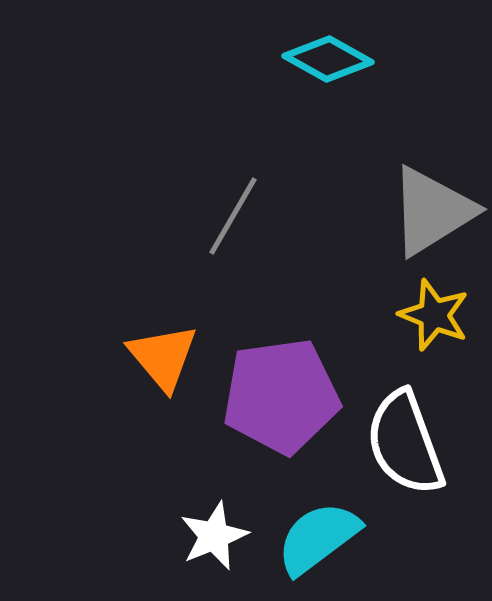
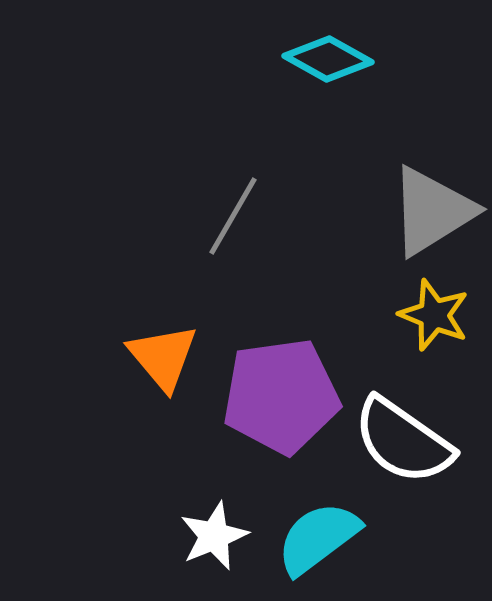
white semicircle: moved 2 px left, 2 px up; rotated 35 degrees counterclockwise
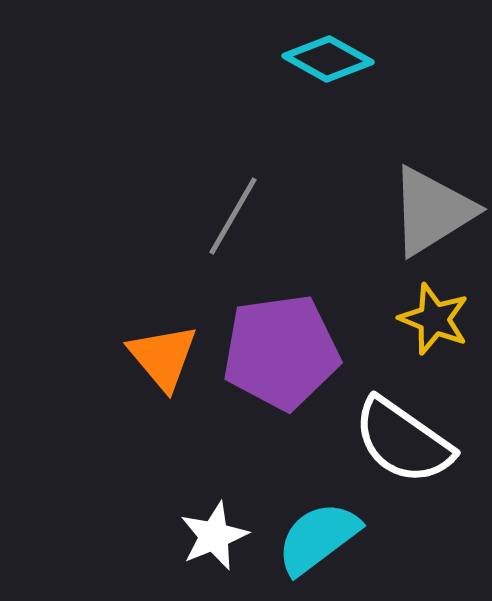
yellow star: moved 4 px down
purple pentagon: moved 44 px up
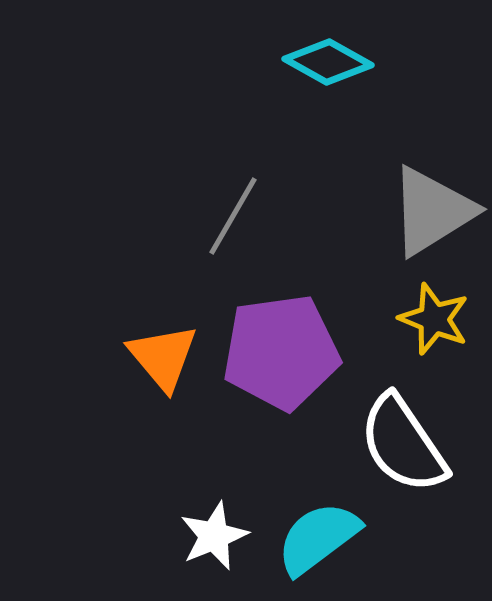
cyan diamond: moved 3 px down
white semicircle: moved 3 px down; rotated 21 degrees clockwise
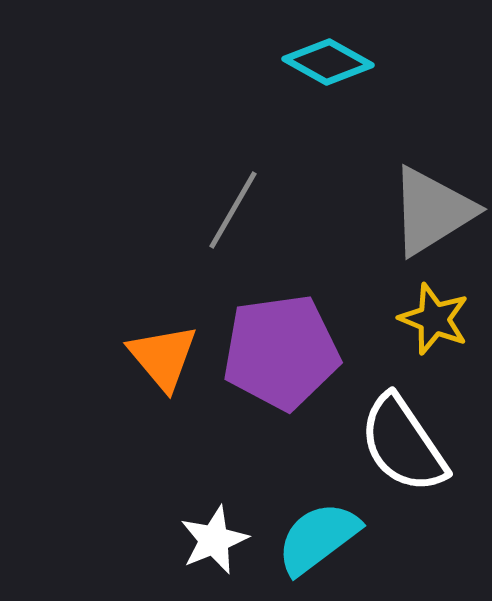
gray line: moved 6 px up
white star: moved 4 px down
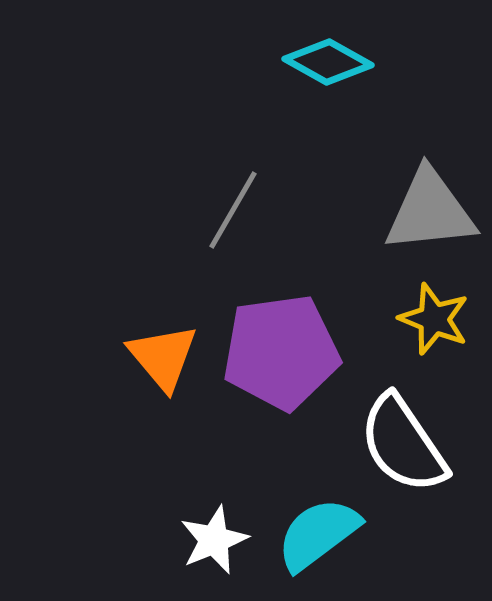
gray triangle: moved 2 px left; rotated 26 degrees clockwise
cyan semicircle: moved 4 px up
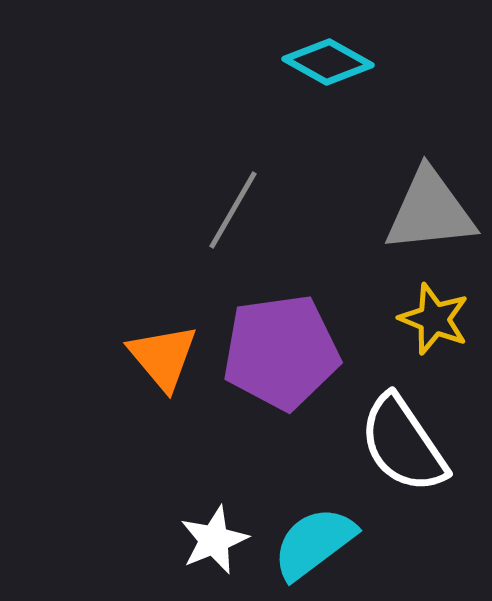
cyan semicircle: moved 4 px left, 9 px down
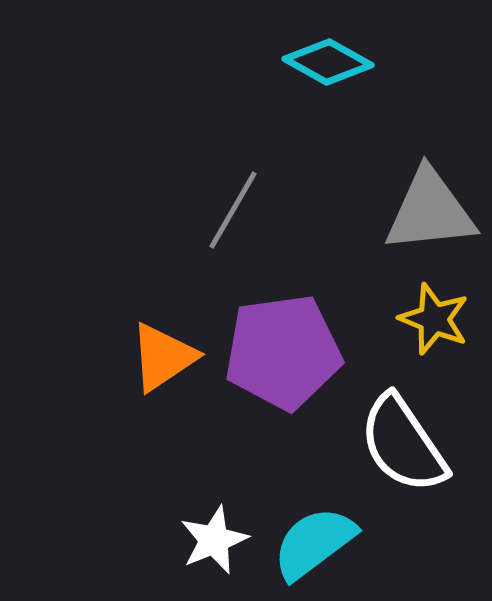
purple pentagon: moved 2 px right
orange triangle: rotated 36 degrees clockwise
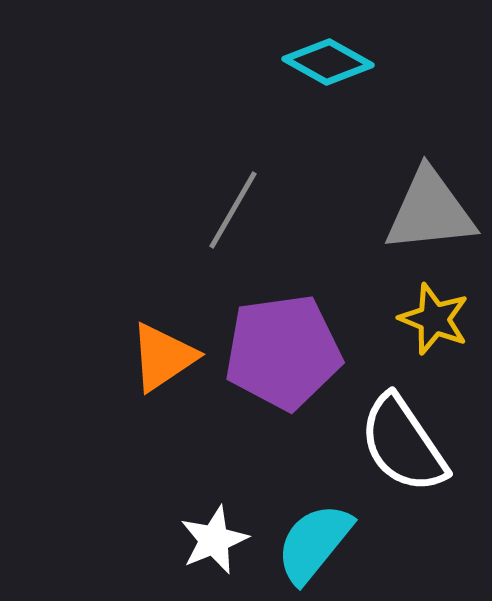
cyan semicircle: rotated 14 degrees counterclockwise
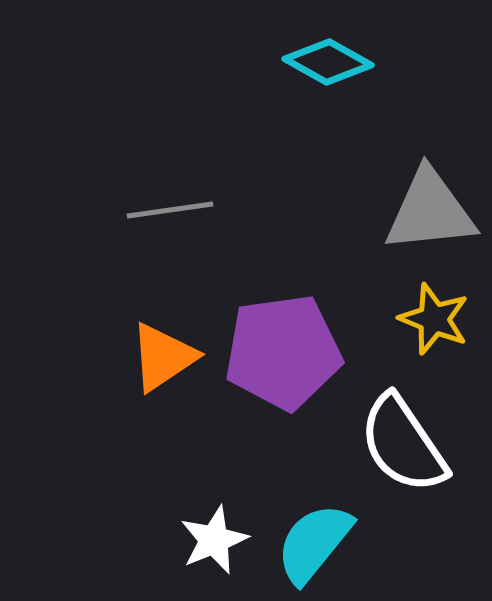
gray line: moved 63 px left; rotated 52 degrees clockwise
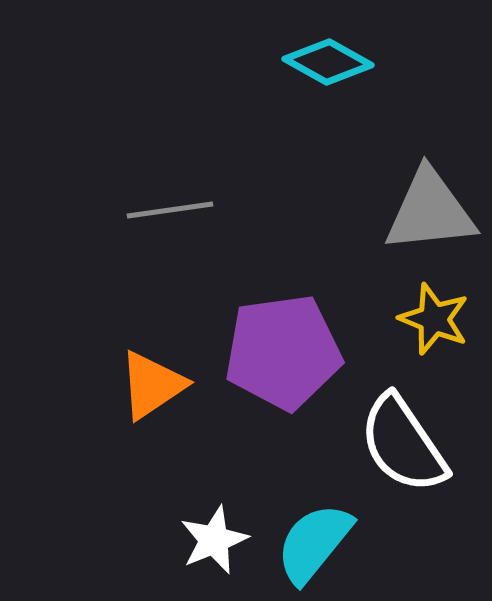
orange triangle: moved 11 px left, 28 px down
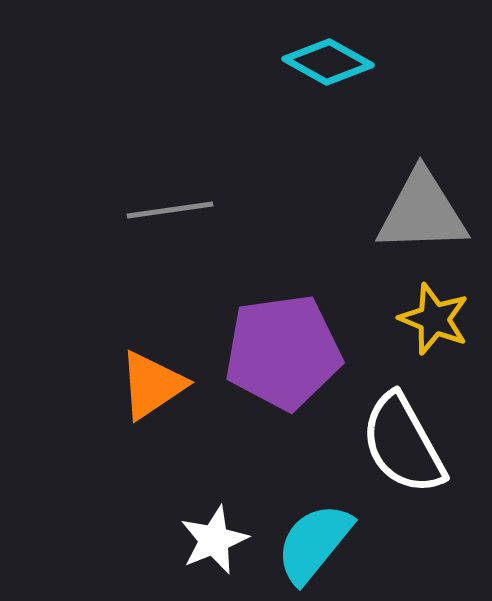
gray triangle: moved 8 px left, 1 px down; rotated 4 degrees clockwise
white semicircle: rotated 5 degrees clockwise
